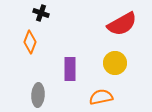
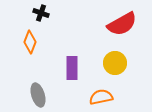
purple rectangle: moved 2 px right, 1 px up
gray ellipse: rotated 20 degrees counterclockwise
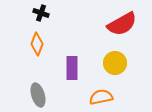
orange diamond: moved 7 px right, 2 px down
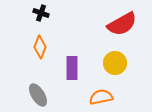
orange diamond: moved 3 px right, 3 px down
gray ellipse: rotated 15 degrees counterclockwise
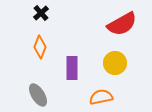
black cross: rotated 28 degrees clockwise
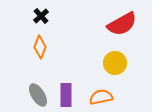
black cross: moved 3 px down
purple rectangle: moved 6 px left, 27 px down
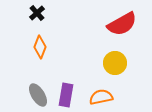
black cross: moved 4 px left, 3 px up
purple rectangle: rotated 10 degrees clockwise
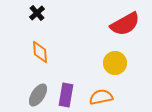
red semicircle: moved 3 px right
orange diamond: moved 5 px down; rotated 25 degrees counterclockwise
gray ellipse: rotated 65 degrees clockwise
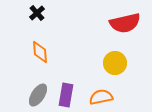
red semicircle: moved 1 px up; rotated 16 degrees clockwise
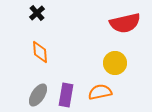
orange semicircle: moved 1 px left, 5 px up
